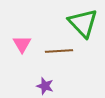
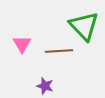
green triangle: moved 1 px right, 3 px down
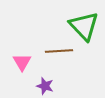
pink triangle: moved 18 px down
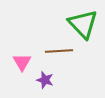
green triangle: moved 1 px left, 2 px up
purple star: moved 6 px up
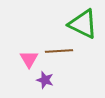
green triangle: rotated 20 degrees counterclockwise
pink triangle: moved 7 px right, 3 px up
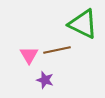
brown line: moved 2 px left, 1 px up; rotated 8 degrees counterclockwise
pink triangle: moved 4 px up
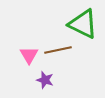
brown line: moved 1 px right
